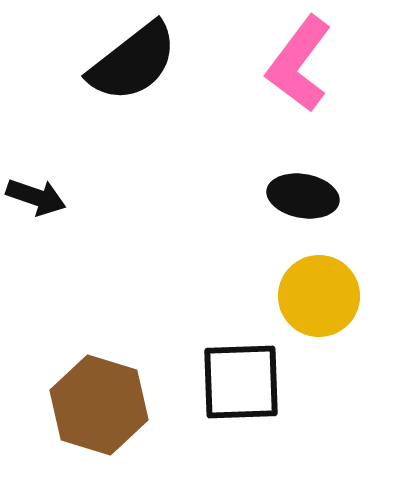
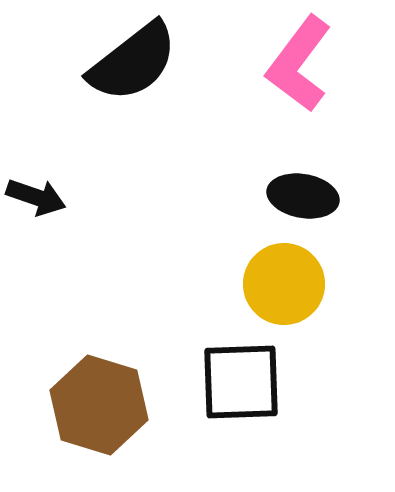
yellow circle: moved 35 px left, 12 px up
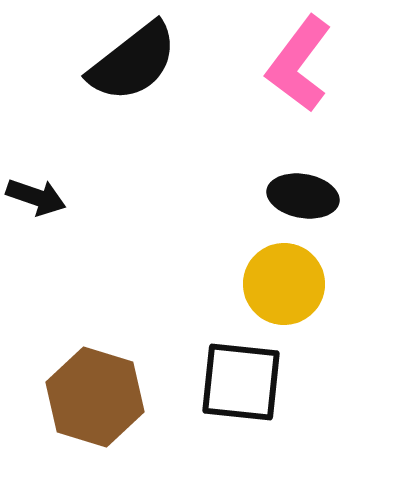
black square: rotated 8 degrees clockwise
brown hexagon: moved 4 px left, 8 px up
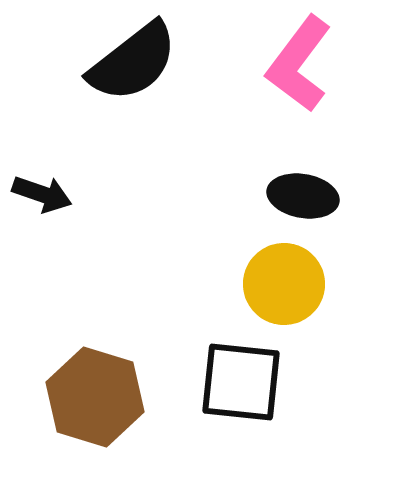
black arrow: moved 6 px right, 3 px up
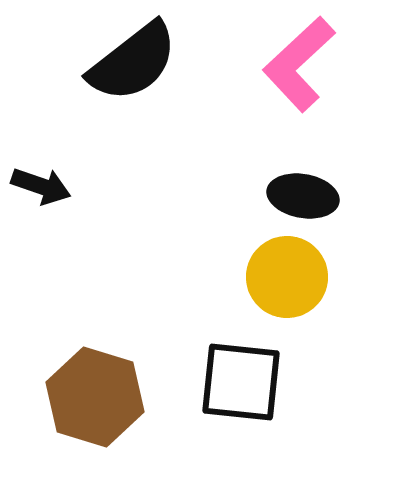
pink L-shape: rotated 10 degrees clockwise
black arrow: moved 1 px left, 8 px up
yellow circle: moved 3 px right, 7 px up
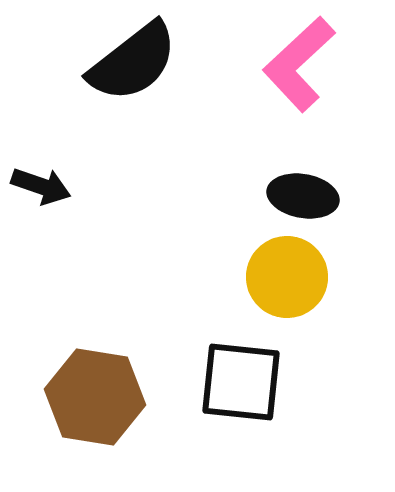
brown hexagon: rotated 8 degrees counterclockwise
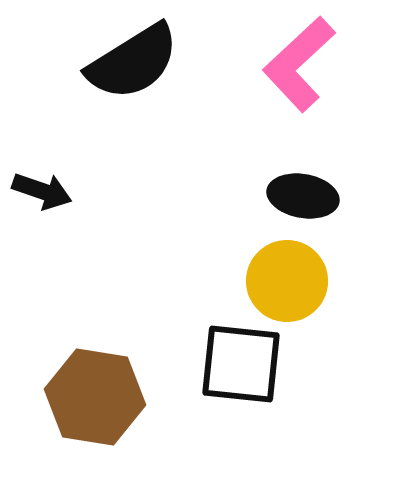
black semicircle: rotated 6 degrees clockwise
black arrow: moved 1 px right, 5 px down
yellow circle: moved 4 px down
black square: moved 18 px up
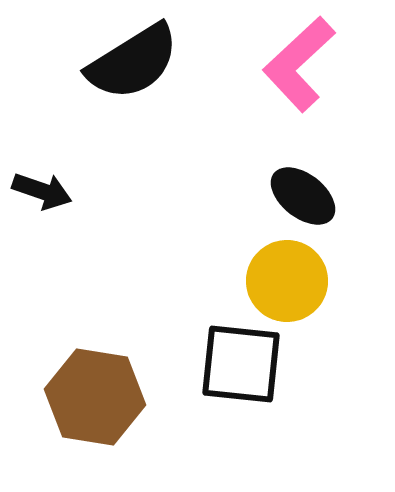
black ellipse: rotated 28 degrees clockwise
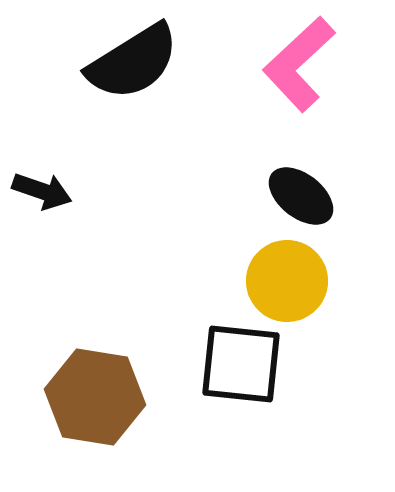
black ellipse: moved 2 px left
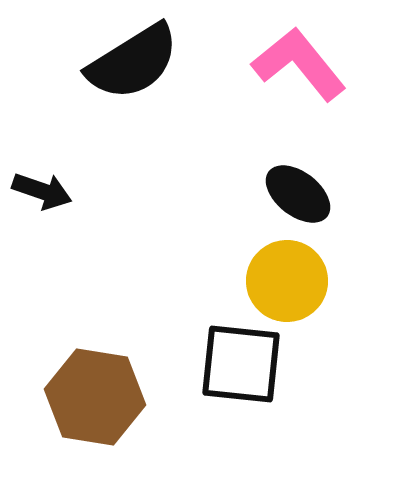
pink L-shape: rotated 94 degrees clockwise
black ellipse: moved 3 px left, 2 px up
